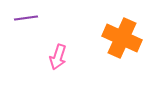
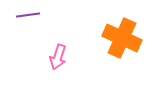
purple line: moved 2 px right, 3 px up
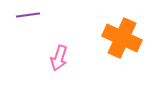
pink arrow: moved 1 px right, 1 px down
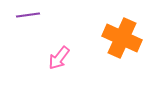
pink arrow: rotated 20 degrees clockwise
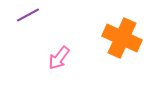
purple line: rotated 20 degrees counterclockwise
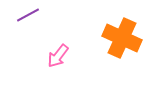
pink arrow: moved 1 px left, 2 px up
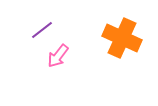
purple line: moved 14 px right, 15 px down; rotated 10 degrees counterclockwise
